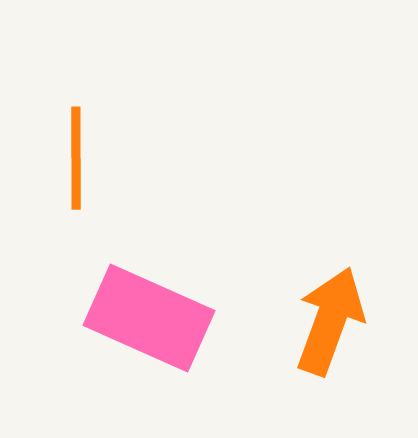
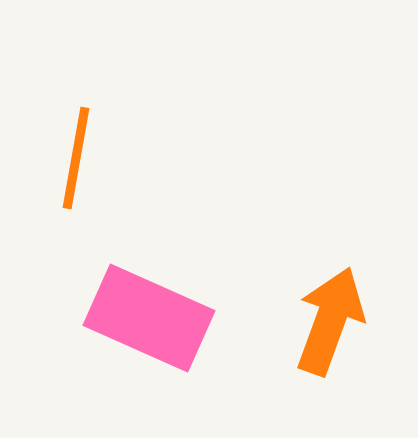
orange line: rotated 10 degrees clockwise
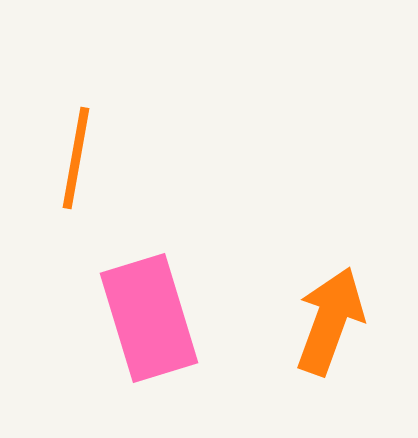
pink rectangle: rotated 49 degrees clockwise
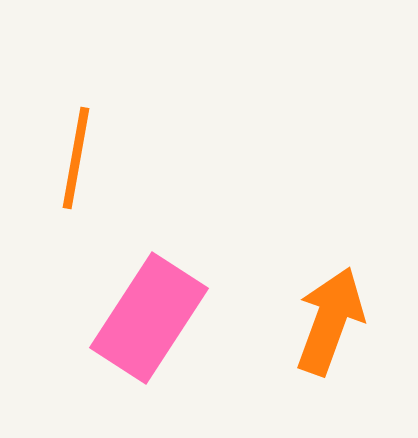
pink rectangle: rotated 50 degrees clockwise
